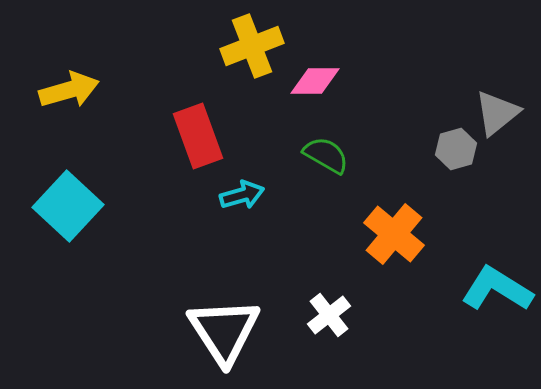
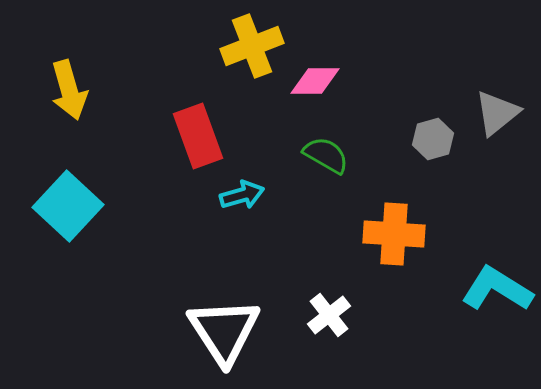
yellow arrow: rotated 90 degrees clockwise
gray hexagon: moved 23 px left, 10 px up
orange cross: rotated 36 degrees counterclockwise
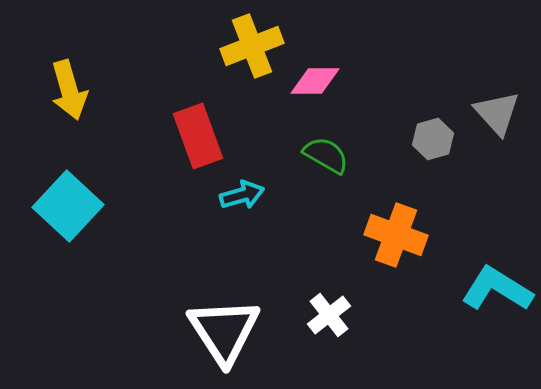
gray triangle: rotated 33 degrees counterclockwise
orange cross: moved 2 px right, 1 px down; rotated 16 degrees clockwise
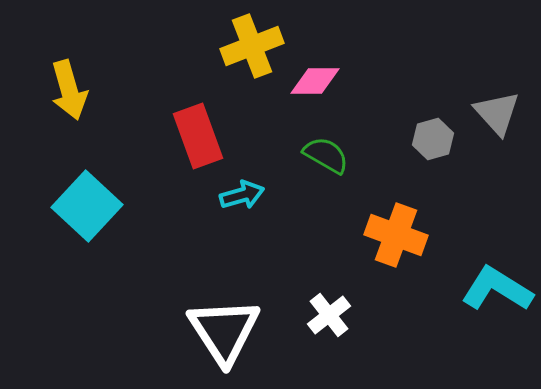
cyan square: moved 19 px right
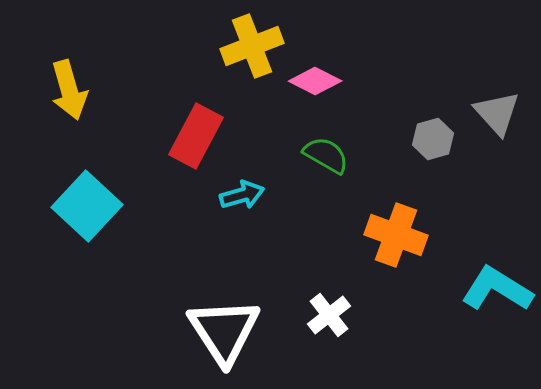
pink diamond: rotated 27 degrees clockwise
red rectangle: moved 2 px left; rotated 48 degrees clockwise
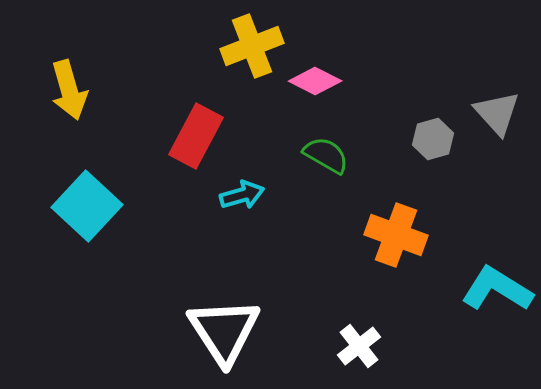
white cross: moved 30 px right, 31 px down
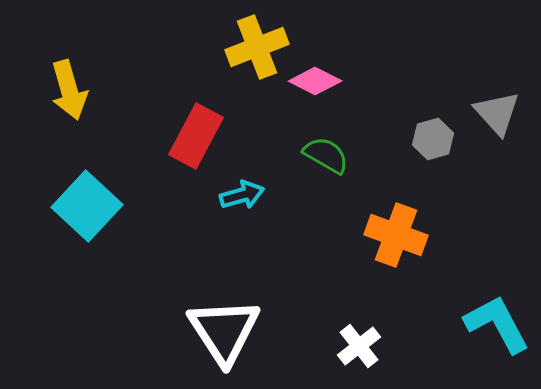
yellow cross: moved 5 px right, 1 px down
cyan L-shape: moved 35 px down; rotated 30 degrees clockwise
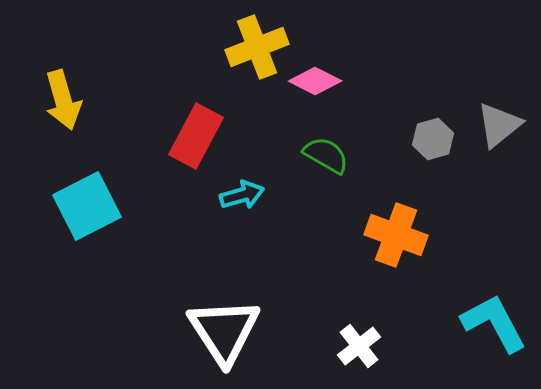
yellow arrow: moved 6 px left, 10 px down
gray triangle: moved 2 px right, 12 px down; rotated 33 degrees clockwise
cyan square: rotated 20 degrees clockwise
cyan L-shape: moved 3 px left, 1 px up
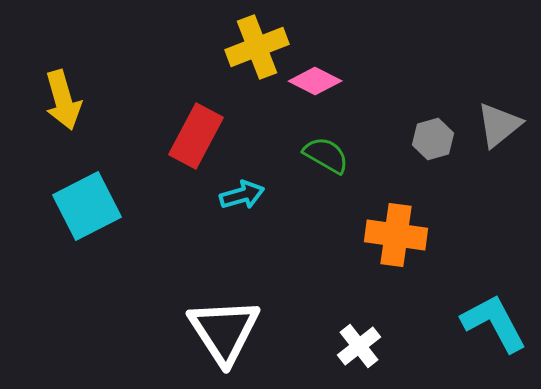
orange cross: rotated 12 degrees counterclockwise
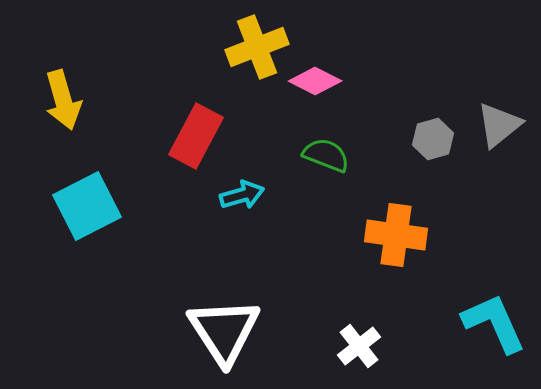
green semicircle: rotated 9 degrees counterclockwise
cyan L-shape: rotated 4 degrees clockwise
